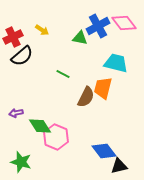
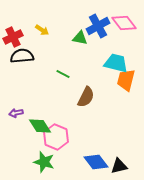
black semicircle: rotated 145 degrees counterclockwise
orange trapezoid: moved 23 px right, 8 px up
blue diamond: moved 8 px left, 11 px down
green star: moved 23 px right
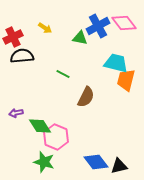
yellow arrow: moved 3 px right, 2 px up
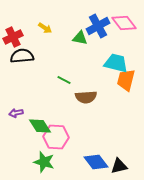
green line: moved 1 px right, 6 px down
brown semicircle: rotated 60 degrees clockwise
pink hexagon: rotated 20 degrees counterclockwise
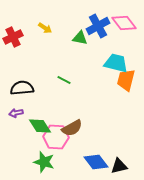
black semicircle: moved 32 px down
brown semicircle: moved 14 px left, 31 px down; rotated 25 degrees counterclockwise
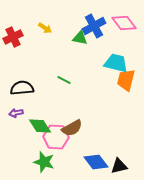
blue cross: moved 4 px left
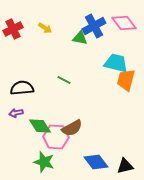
red cross: moved 8 px up
black triangle: moved 6 px right
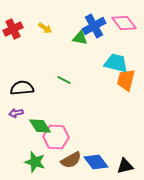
brown semicircle: moved 1 px left, 32 px down
green star: moved 9 px left
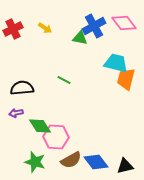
orange trapezoid: moved 1 px up
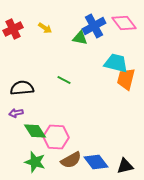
green diamond: moved 5 px left, 5 px down
